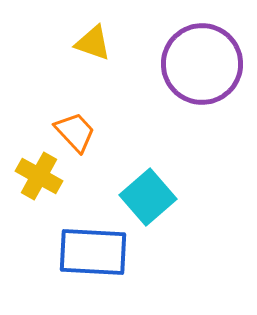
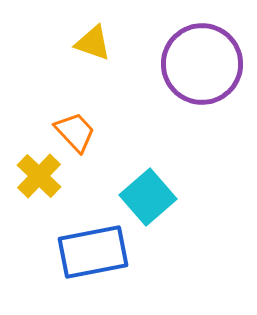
yellow cross: rotated 15 degrees clockwise
blue rectangle: rotated 14 degrees counterclockwise
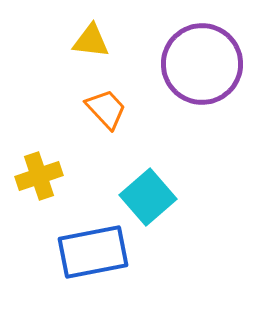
yellow triangle: moved 2 px left, 2 px up; rotated 12 degrees counterclockwise
orange trapezoid: moved 31 px right, 23 px up
yellow cross: rotated 27 degrees clockwise
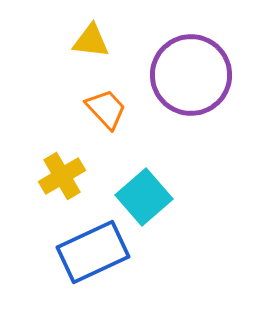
purple circle: moved 11 px left, 11 px down
yellow cross: moved 23 px right; rotated 12 degrees counterclockwise
cyan square: moved 4 px left
blue rectangle: rotated 14 degrees counterclockwise
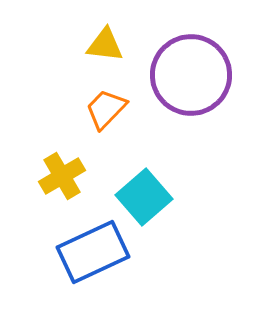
yellow triangle: moved 14 px right, 4 px down
orange trapezoid: rotated 93 degrees counterclockwise
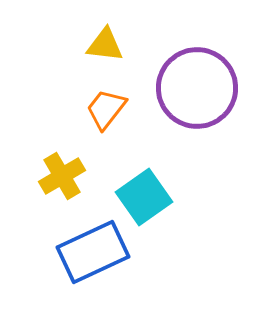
purple circle: moved 6 px right, 13 px down
orange trapezoid: rotated 6 degrees counterclockwise
cyan square: rotated 6 degrees clockwise
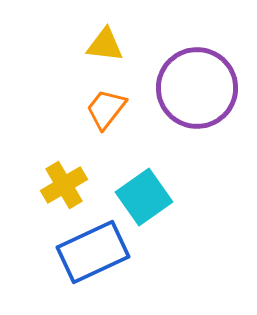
yellow cross: moved 2 px right, 9 px down
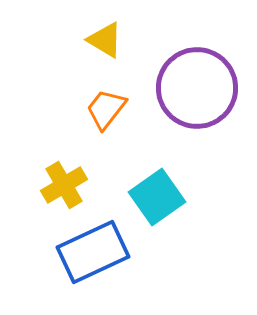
yellow triangle: moved 5 px up; rotated 24 degrees clockwise
cyan square: moved 13 px right
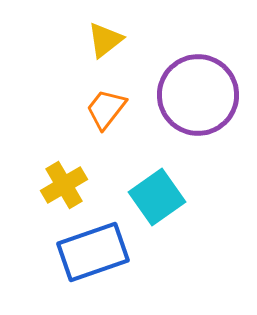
yellow triangle: rotated 51 degrees clockwise
purple circle: moved 1 px right, 7 px down
blue rectangle: rotated 6 degrees clockwise
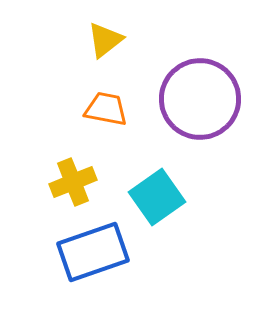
purple circle: moved 2 px right, 4 px down
orange trapezoid: rotated 63 degrees clockwise
yellow cross: moved 9 px right, 3 px up; rotated 9 degrees clockwise
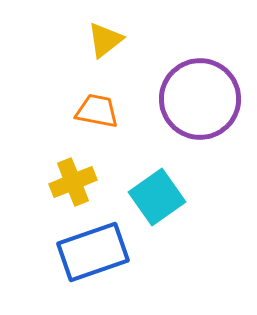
orange trapezoid: moved 9 px left, 2 px down
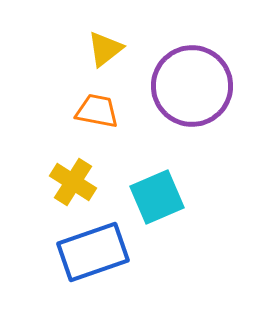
yellow triangle: moved 9 px down
purple circle: moved 8 px left, 13 px up
yellow cross: rotated 36 degrees counterclockwise
cyan square: rotated 12 degrees clockwise
